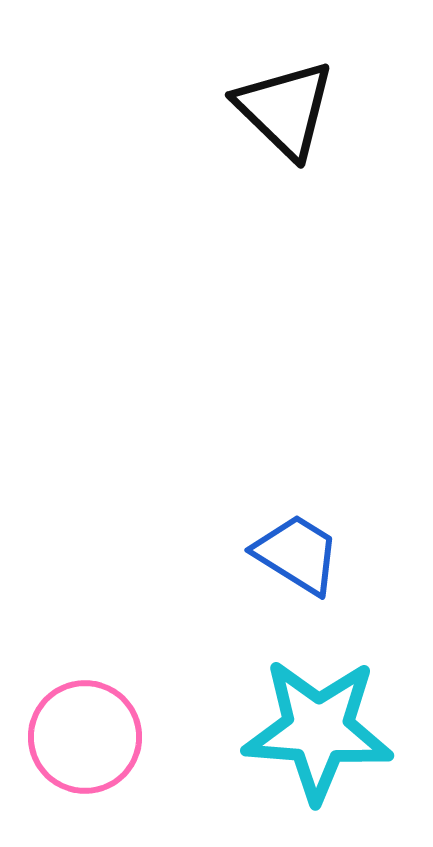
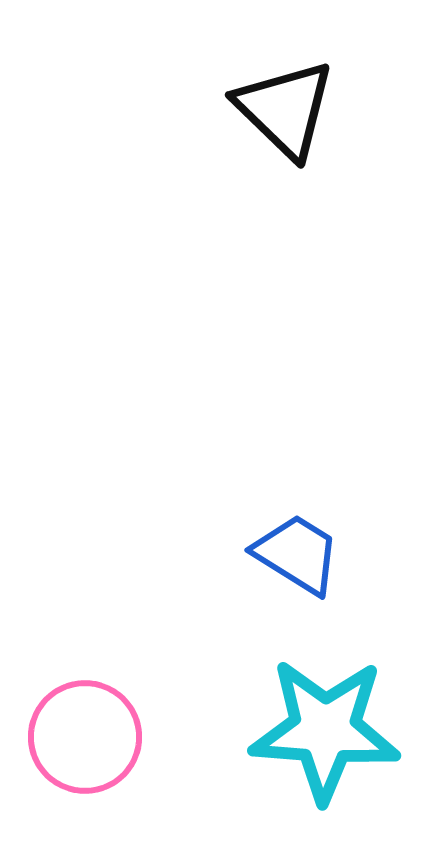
cyan star: moved 7 px right
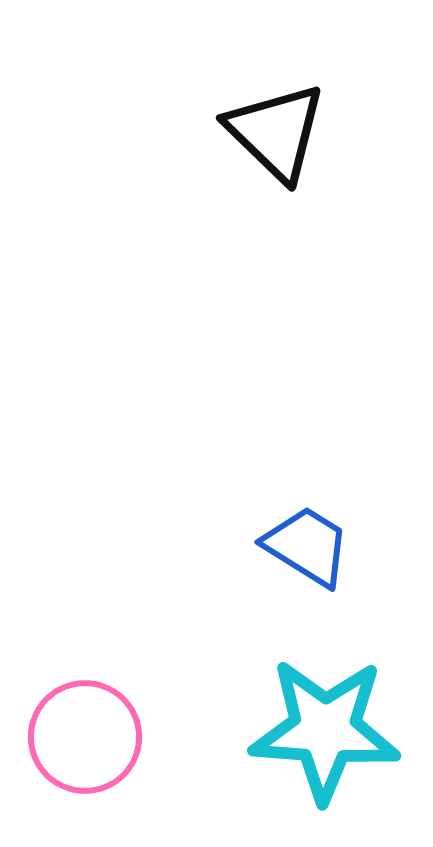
black triangle: moved 9 px left, 23 px down
blue trapezoid: moved 10 px right, 8 px up
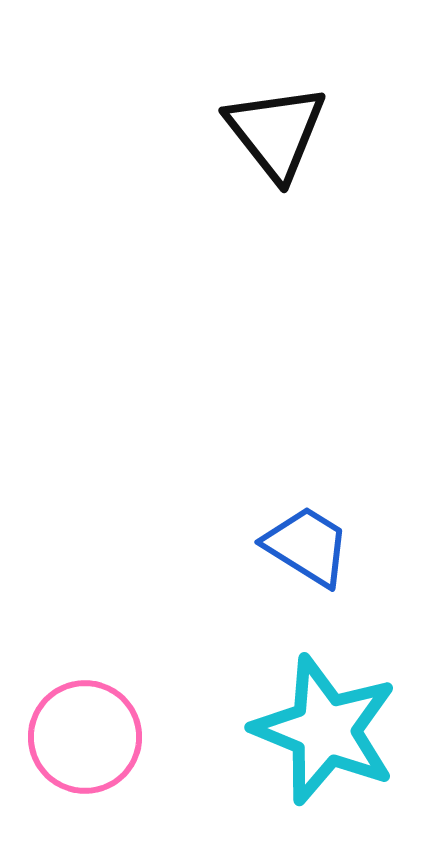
black triangle: rotated 8 degrees clockwise
cyan star: rotated 18 degrees clockwise
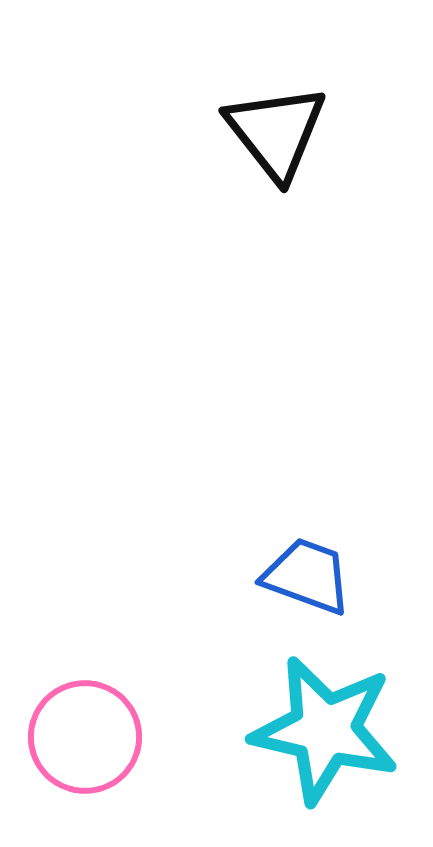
blue trapezoid: moved 30 px down; rotated 12 degrees counterclockwise
cyan star: rotated 9 degrees counterclockwise
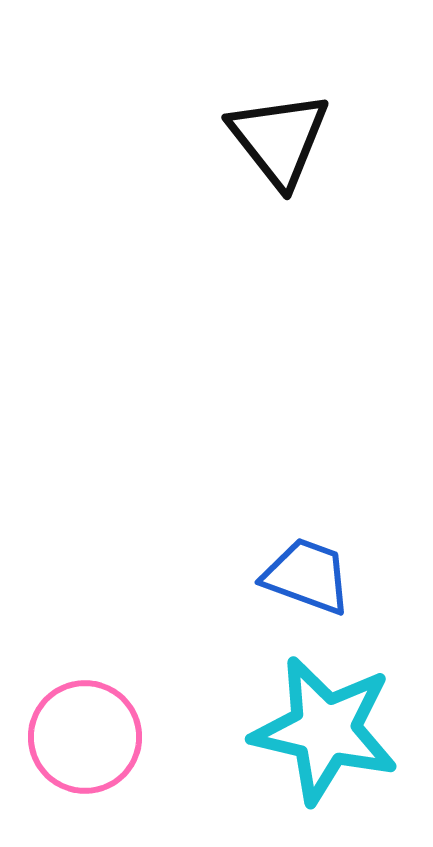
black triangle: moved 3 px right, 7 px down
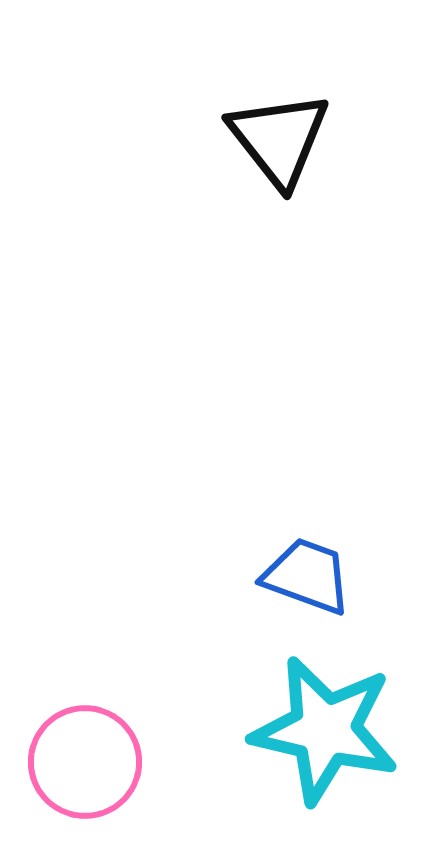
pink circle: moved 25 px down
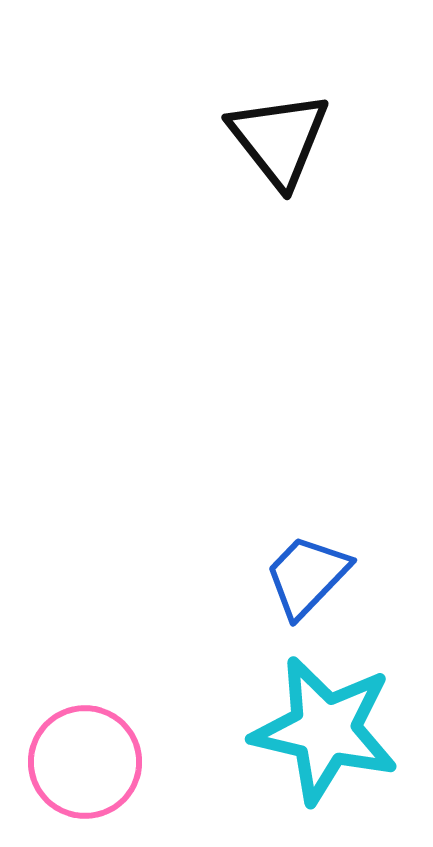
blue trapezoid: rotated 66 degrees counterclockwise
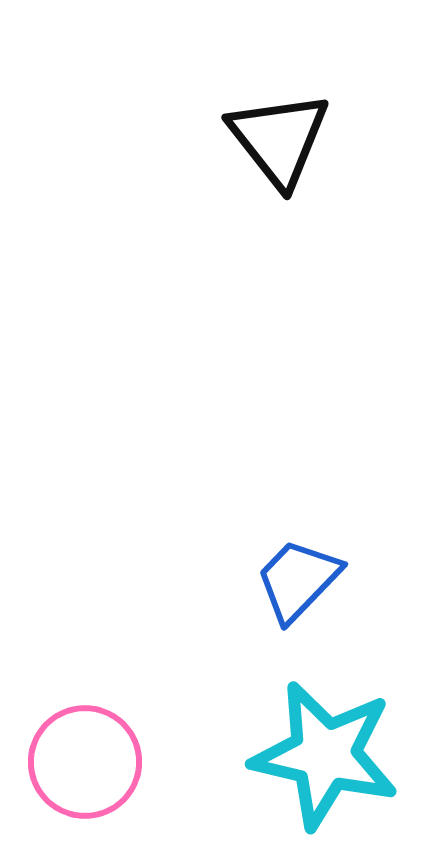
blue trapezoid: moved 9 px left, 4 px down
cyan star: moved 25 px down
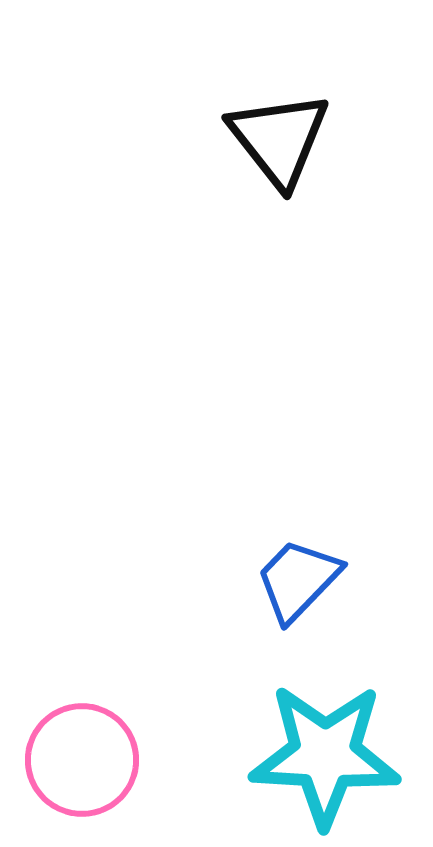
cyan star: rotated 10 degrees counterclockwise
pink circle: moved 3 px left, 2 px up
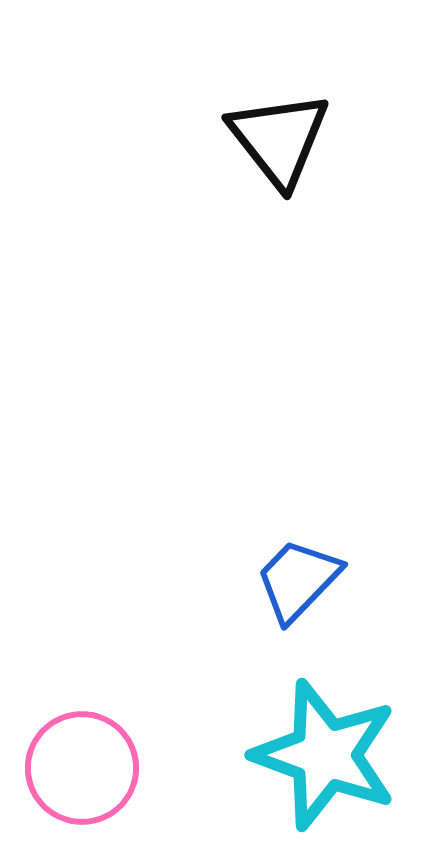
cyan star: rotated 17 degrees clockwise
pink circle: moved 8 px down
